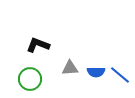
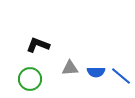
blue line: moved 1 px right, 1 px down
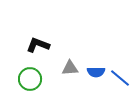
blue line: moved 1 px left, 2 px down
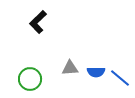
black L-shape: moved 23 px up; rotated 65 degrees counterclockwise
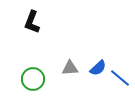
black L-shape: moved 6 px left; rotated 25 degrees counterclockwise
blue semicircle: moved 2 px right, 4 px up; rotated 42 degrees counterclockwise
green circle: moved 3 px right
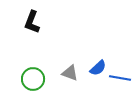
gray triangle: moved 5 px down; rotated 24 degrees clockwise
blue line: rotated 30 degrees counterclockwise
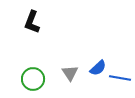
gray triangle: rotated 36 degrees clockwise
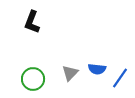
blue semicircle: moved 1 px left, 1 px down; rotated 48 degrees clockwise
gray triangle: rotated 18 degrees clockwise
blue line: rotated 65 degrees counterclockwise
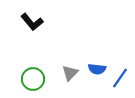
black L-shape: rotated 60 degrees counterclockwise
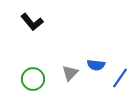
blue semicircle: moved 1 px left, 4 px up
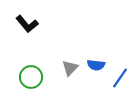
black L-shape: moved 5 px left, 2 px down
gray triangle: moved 5 px up
green circle: moved 2 px left, 2 px up
